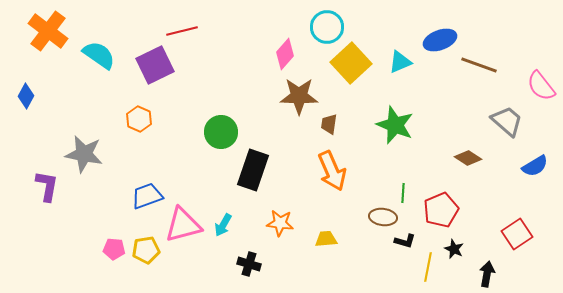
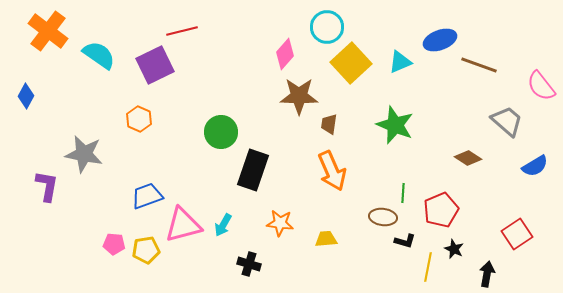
pink pentagon: moved 5 px up
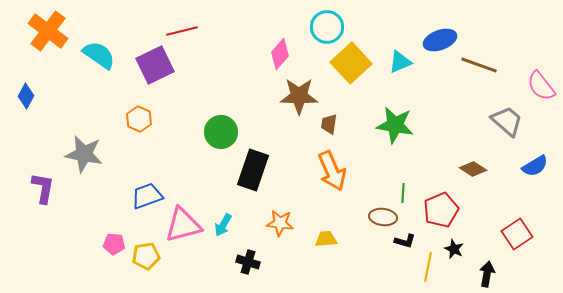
pink diamond: moved 5 px left
green star: rotated 12 degrees counterclockwise
brown diamond: moved 5 px right, 11 px down
purple L-shape: moved 4 px left, 2 px down
yellow pentagon: moved 6 px down
black cross: moved 1 px left, 2 px up
